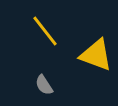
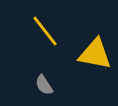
yellow triangle: moved 1 px left, 1 px up; rotated 9 degrees counterclockwise
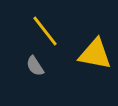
gray semicircle: moved 9 px left, 19 px up
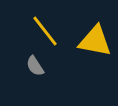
yellow triangle: moved 13 px up
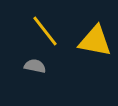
gray semicircle: rotated 135 degrees clockwise
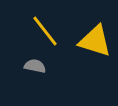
yellow triangle: rotated 6 degrees clockwise
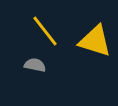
gray semicircle: moved 1 px up
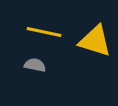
yellow line: moved 1 px left, 1 px down; rotated 40 degrees counterclockwise
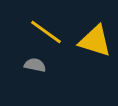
yellow line: moved 2 px right; rotated 24 degrees clockwise
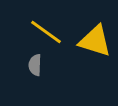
gray semicircle: rotated 100 degrees counterclockwise
